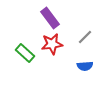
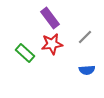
blue semicircle: moved 2 px right, 4 px down
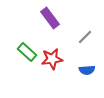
red star: moved 15 px down
green rectangle: moved 2 px right, 1 px up
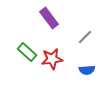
purple rectangle: moved 1 px left
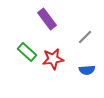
purple rectangle: moved 2 px left, 1 px down
red star: moved 1 px right
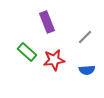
purple rectangle: moved 3 px down; rotated 15 degrees clockwise
red star: moved 1 px right, 1 px down
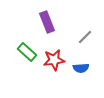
blue semicircle: moved 6 px left, 2 px up
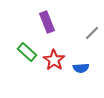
gray line: moved 7 px right, 4 px up
red star: rotated 30 degrees counterclockwise
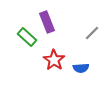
green rectangle: moved 15 px up
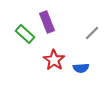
green rectangle: moved 2 px left, 3 px up
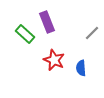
red star: rotated 10 degrees counterclockwise
blue semicircle: rotated 91 degrees clockwise
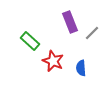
purple rectangle: moved 23 px right
green rectangle: moved 5 px right, 7 px down
red star: moved 1 px left, 1 px down
